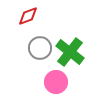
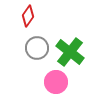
red diamond: rotated 35 degrees counterclockwise
gray circle: moved 3 px left
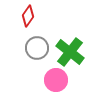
pink circle: moved 2 px up
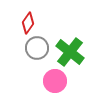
red diamond: moved 7 px down
pink circle: moved 1 px left, 1 px down
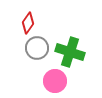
green cross: rotated 20 degrees counterclockwise
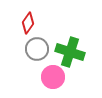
gray circle: moved 1 px down
pink circle: moved 2 px left, 4 px up
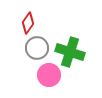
gray circle: moved 1 px up
pink circle: moved 4 px left, 2 px up
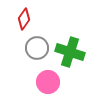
red diamond: moved 4 px left, 4 px up
pink circle: moved 1 px left, 7 px down
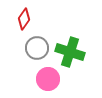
pink circle: moved 3 px up
